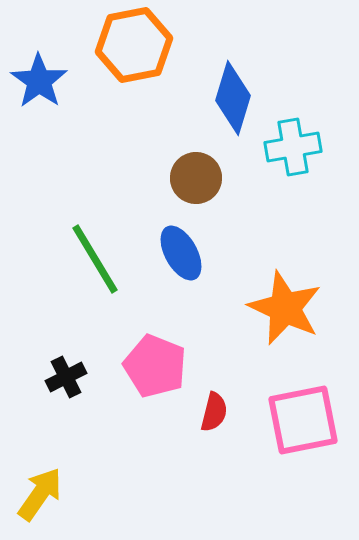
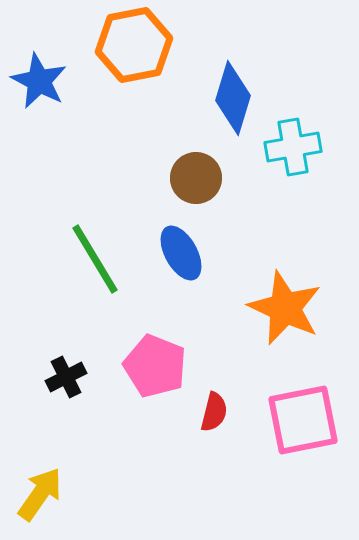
blue star: rotated 8 degrees counterclockwise
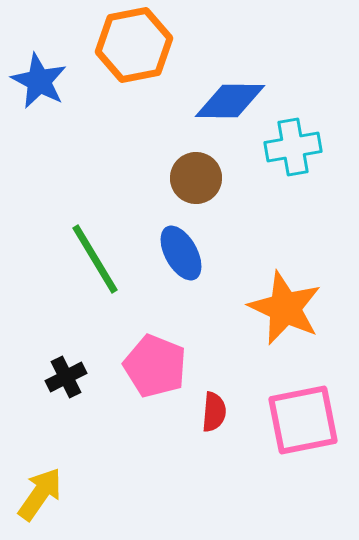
blue diamond: moved 3 px left, 3 px down; rotated 74 degrees clockwise
red semicircle: rotated 9 degrees counterclockwise
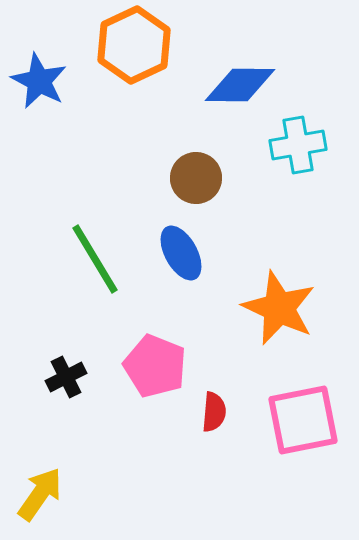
orange hexagon: rotated 14 degrees counterclockwise
blue diamond: moved 10 px right, 16 px up
cyan cross: moved 5 px right, 2 px up
orange star: moved 6 px left
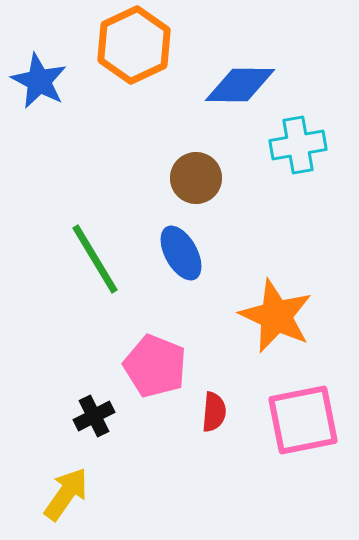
orange star: moved 3 px left, 8 px down
black cross: moved 28 px right, 39 px down
yellow arrow: moved 26 px right
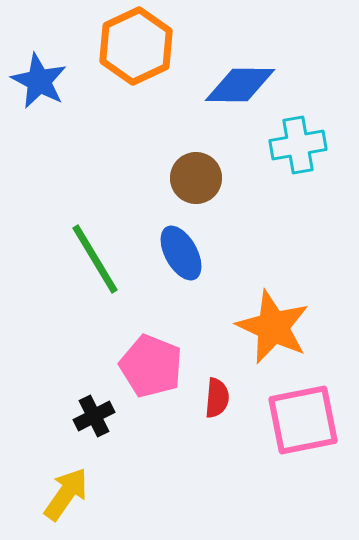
orange hexagon: moved 2 px right, 1 px down
orange star: moved 3 px left, 11 px down
pink pentagon: moved 4 px left
red semicircle: moved 3 px right, 14 px up
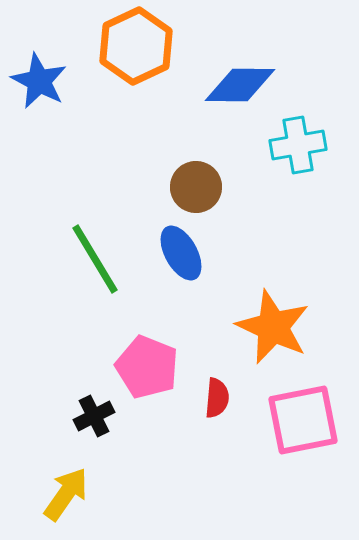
brown circle: moved 9 px down
pink pentagon: moved 4 px left, 1 px down
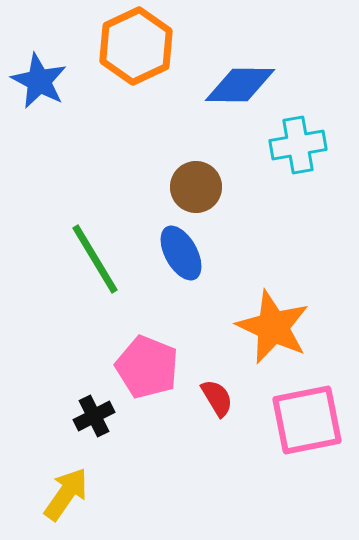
red semicircle: rotated 36 degrees counterclockwise
pink square: moved 4 px right
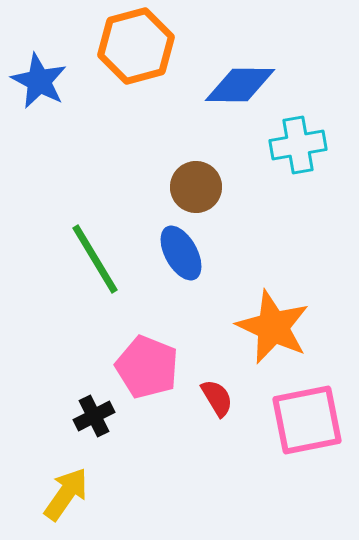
orange hexagon: rotated 10 degrees clockwise
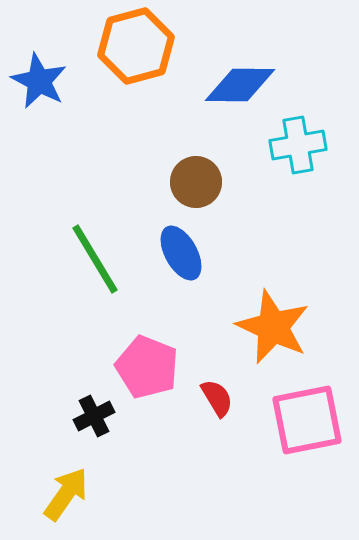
brown circle: moved 5 px up
